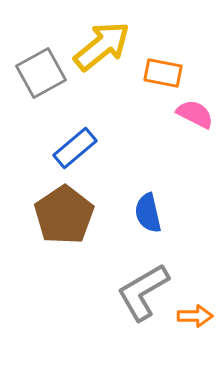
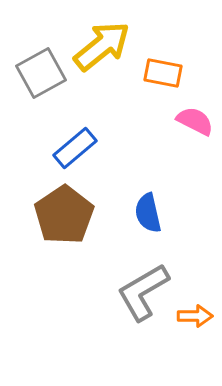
pink semicircle: moved 7 px down
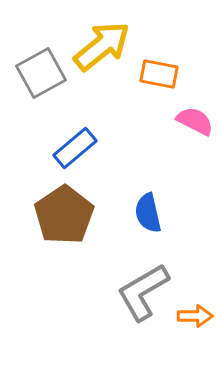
orange rectangle: moved 4 px left, 1 px down
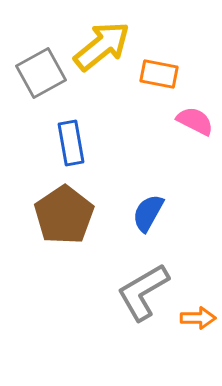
blue rectangle: moved 4 px left, 5 px up; rotated 60 degrees counterclockwise
blue semicircle: rotated 42 degrees clockwise
orange arrow: moved 3 px right, 2 px down
